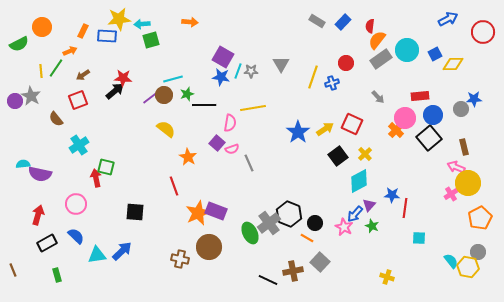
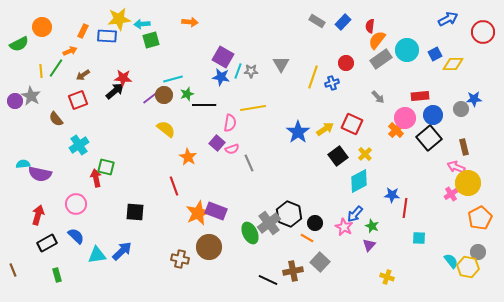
purple triangle at (369, 205): moved 40 px down
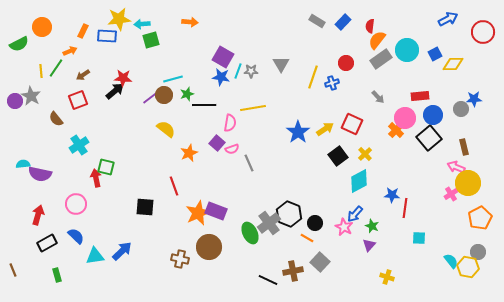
orange star at (188, 157): moved 1 px right, 4 px up; rotated 18 degrees clockwise
black square at (135, 212): moved 10 px right, 5 px up
cyan triangle at (97, 255): moved 2 px left, 1 px down
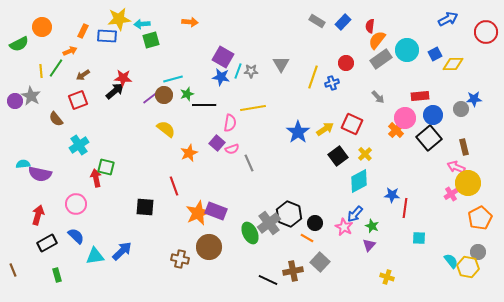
red circle at (483, 32): moved 3 px right
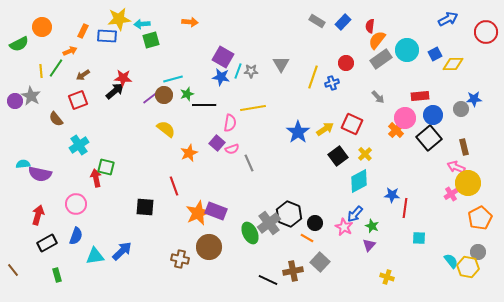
blue semicircle at (76, 236): rotated 66 degrees clockwise
brown line at (13, 270): rotated 16 degrees counterclockwise
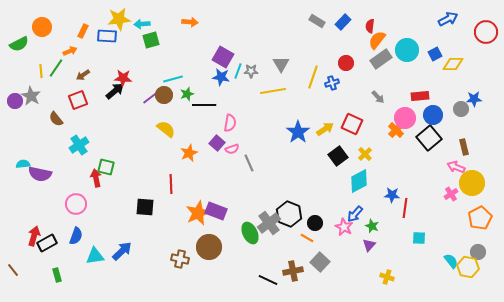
yellow line at (253, 108): moved 20 px right, 17 px up
yellow circle at (468, 183): moved 4 px right
red line at (174, 186): moved 3 px left, 2 px up; rotated 18 degrees clockwise
red arrow at (38, 215): moved 4 px left, 21 px down
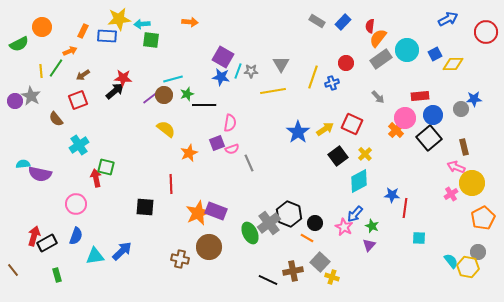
green square at (151, 40): rotated 24 degrees clockwise
orange semicircle at (377, 40): moved 1 px right, 2 px up
purple square at (217, 143): rotated 28 degrees clockwise
orange pentagon at (480, 218): moved 3 px right
yellow cross at (387, 277): moved 55 px left
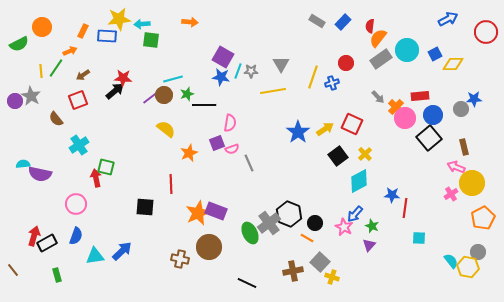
orange cross at (396, 130): moved 23 px up
black line at (268, 280): moved 21 px left, 3 px down
